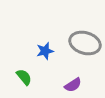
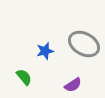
gray ellipse: moved 1 px left, 1 px down; rotated 12 degrees clockwise
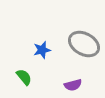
blue star: moved 3 px left, 1 px up
purple semicircle: rotated 18 degrees clockwise
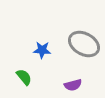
blue star: rotated 18 degrees clockwise
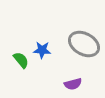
green semicircle: moved 3 px left, 17 px up
purple semicircle: moved 1 px up
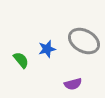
gray ellipse: moved 3 px up
blue star: moved 5 px right, 1 px up; rotated 18 degrees counterclockwise
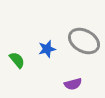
green semicircle: moved 4 px left
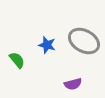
blue star: moved 4 px up; rotated 30 degrees clockwise
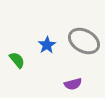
blue star: rotated 24 degrees clockwise
